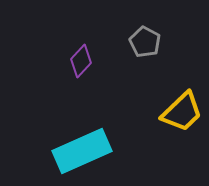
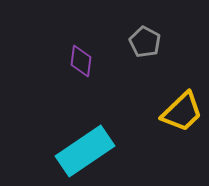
purple diamond: rotated 36 degrees counterclockwise
cyan rectangle: moved 3 px right; rotated 10 degrees counterclockwise
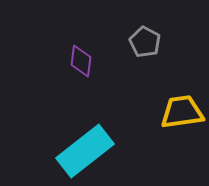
yellow trapezoid: rotated 144 degrees counterclockwise
cyan rectangle: rotated 4 degrees counterclockwise
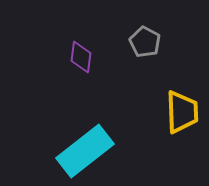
purple diamond: moved 4 px up
yellow trapezoid: rotated 96 degrees clockwise
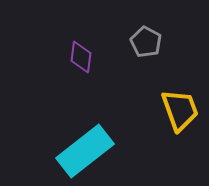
gray pentagon: moved 1 px right
yellow trapezoid: moved 2 px left, 2 px up; rotated 18 degrees counterclockwise
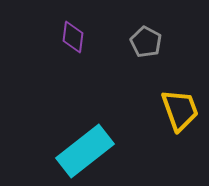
purple diamond: moved 8 px left, 20 px up
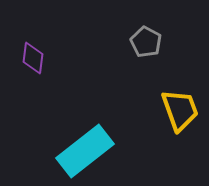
purple diamond: moved 40 px left, 21 px down
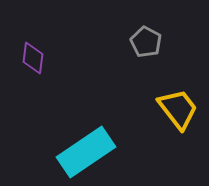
yellow trapezoid: moved 2 px left, 1 px up; rotated 18 degrees counterclockwise
cyan rectangle: moved 1 px right, 1 px down; rotated 4 degrees clockwise
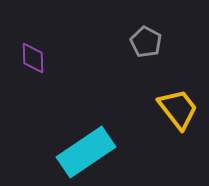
purple diamond: rotated 8 degrees counterclockwise
